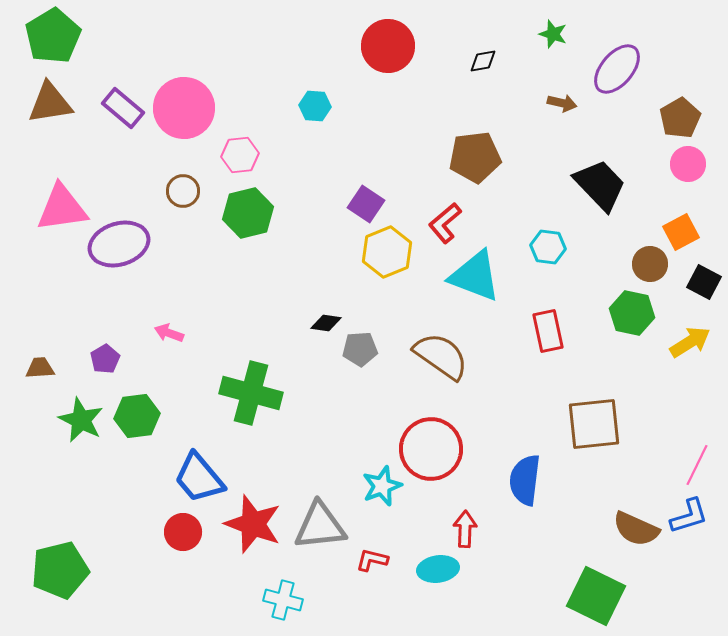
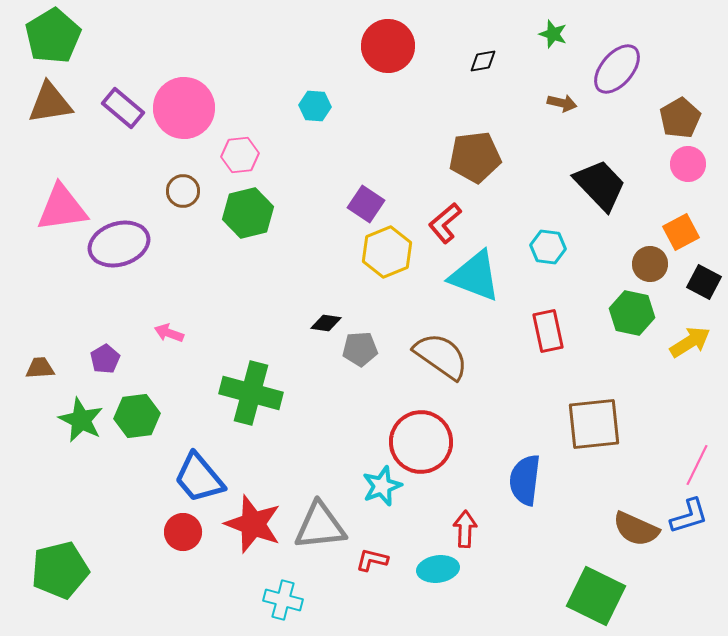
red circle at (431, 449): moved 10 px left, 7 px up
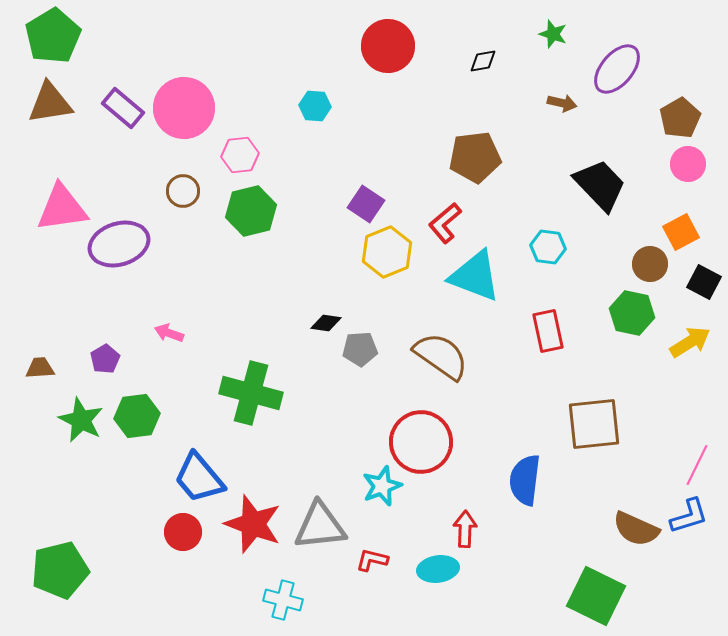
green hexagon at (248, 213): moved 3 px right, 2 px up
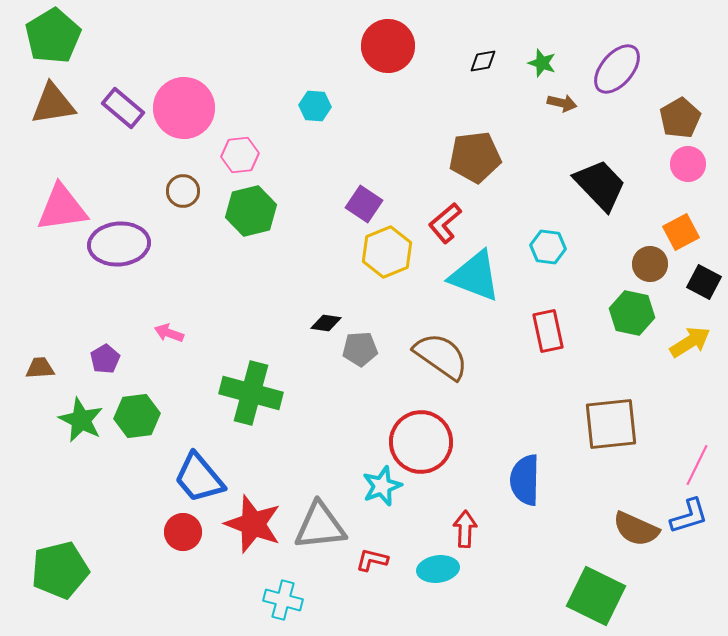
green star at (553, 34): moved 11 px left, 29 px down
brown triangle at (50, 103): moved 3 px right, 1 px down
purple square at (366, 204): moved 2 px left
purple ellipse at (119, 244): rotated 12 degrees clockwise
brown square at (594, 424): moved 17 px right
blue semicircle at (525, 480): rotated 6 degrees counterclockwise
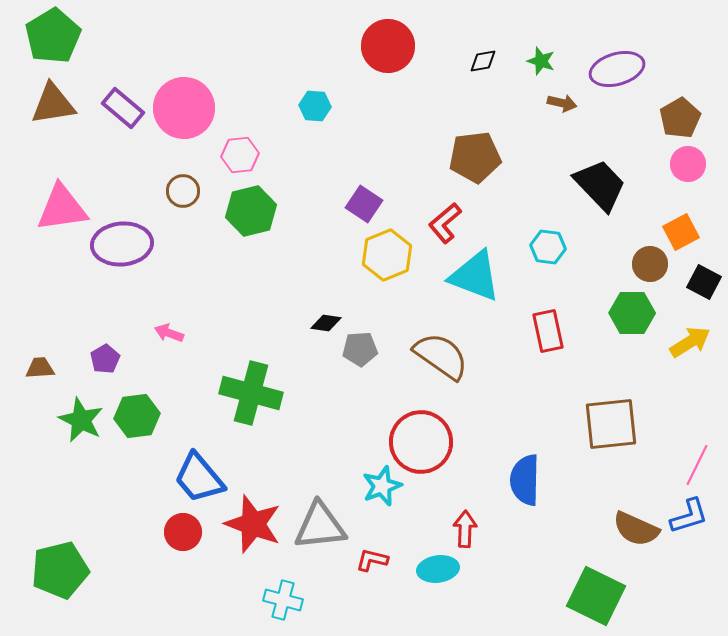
green star at (542, 63): moved 1 px left, 2 px up
purple ellipse at (617, 69): rotated 34 degrees clockwise
purple ellipse at (119, 244): moved 3 px right
yellow hexagon at (387, 252): moved 3 px down
green hexagon at (632, 313): rotated 12 degrees counterclockwise
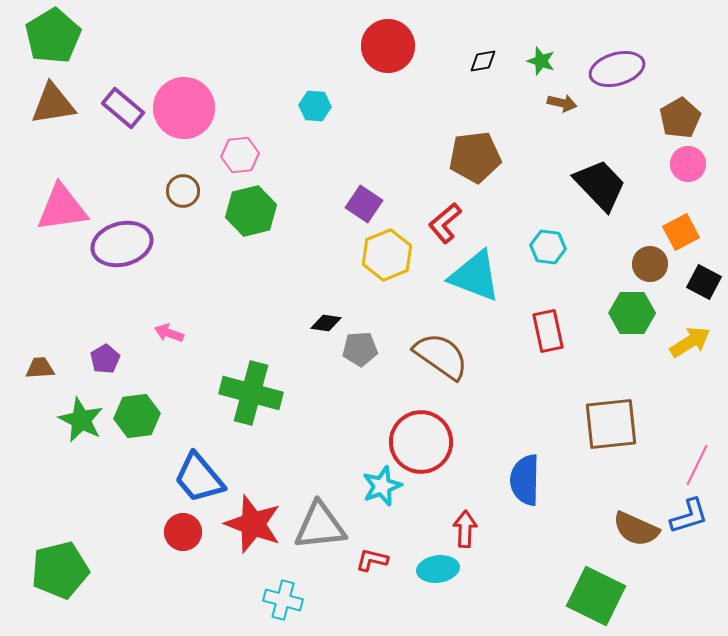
purple ellipse at (122, 244): rotated 10 degrees counterclockwise
